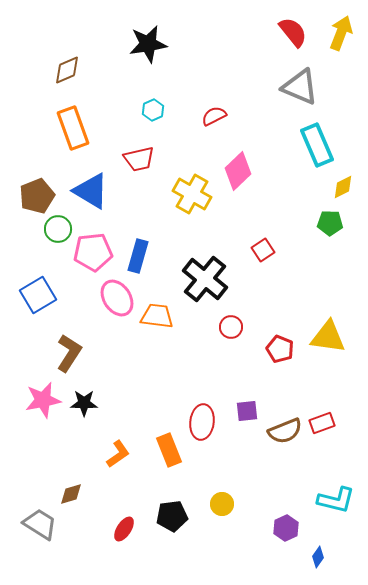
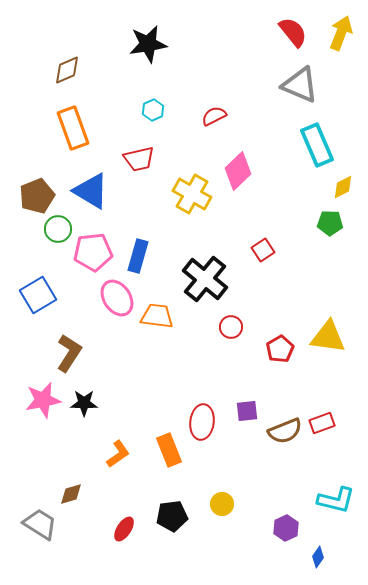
gray triangle at (300, 87): moved 2 px up
red pentagon at (280, 349): rotated 20 degrees clockwise
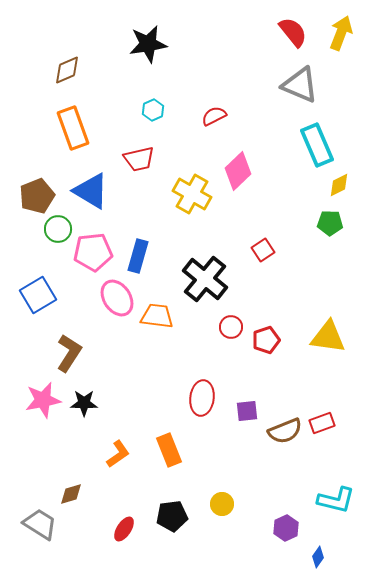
yellow diamond at (343, 187): moved 4 px left, 2 px up
red pentagon at (280, 349): moved 14 px left, 9 px up; rotated 12 degrees clockwise
red ellipse at (202, 422): moved 24 px up
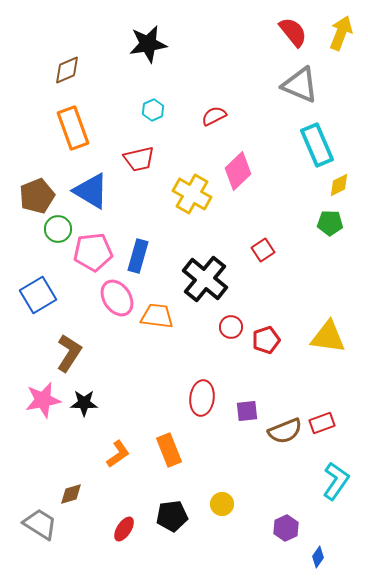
cyan L-shape at (336, 500): moved 19 px up; rotated 69 degrees counterclockwise
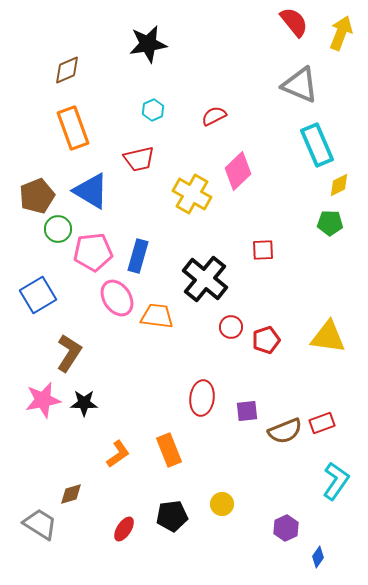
red semicircle at (293, 32): moved 1 px right, 10 px up
red square at (263, 250): rotated 30 degrees clockwise
